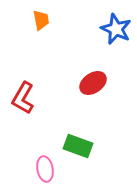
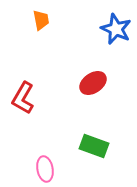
green rectangle: moved 16 px right
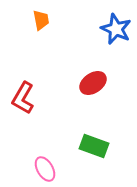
pink ellipse: rotated 20 degrees counterclockwise
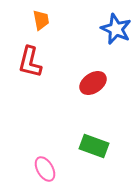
red L-shape: moved 7 px right, 36 px up; rotated 16 degrees counterclockwise
